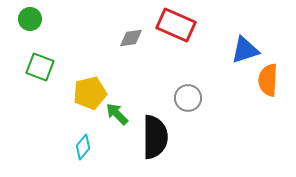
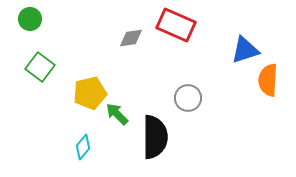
green square: rotated 16 degrees clockwise
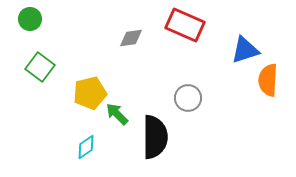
red rectangle: moved 9 px right
cyan diamond: moved 3 px right; rotated 15 degrees clockwise
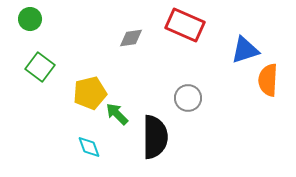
cyan diamond: moved 3 px right; rotated 75 degrees counterclockwise
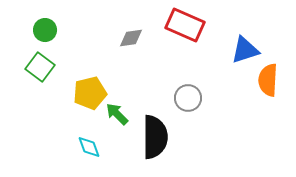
green circle: moved 15 px right, 11 px down
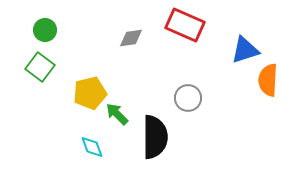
cyan diamond: moved 3 px right
